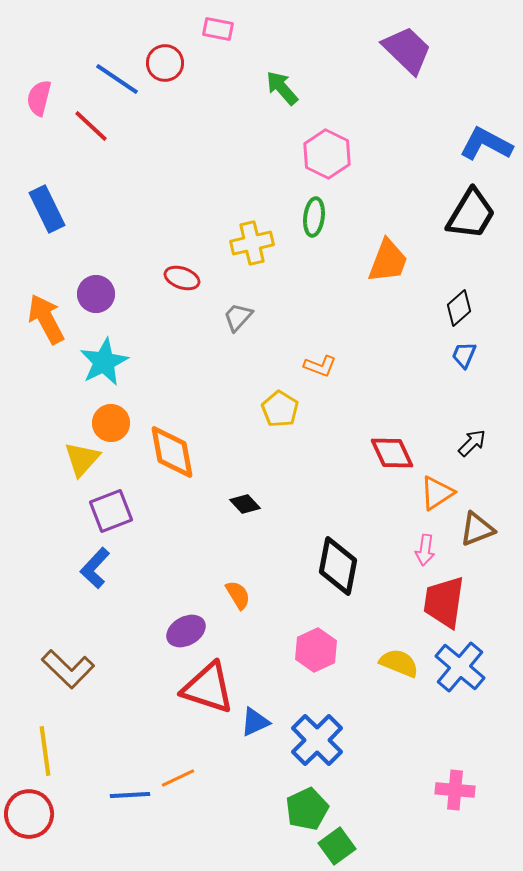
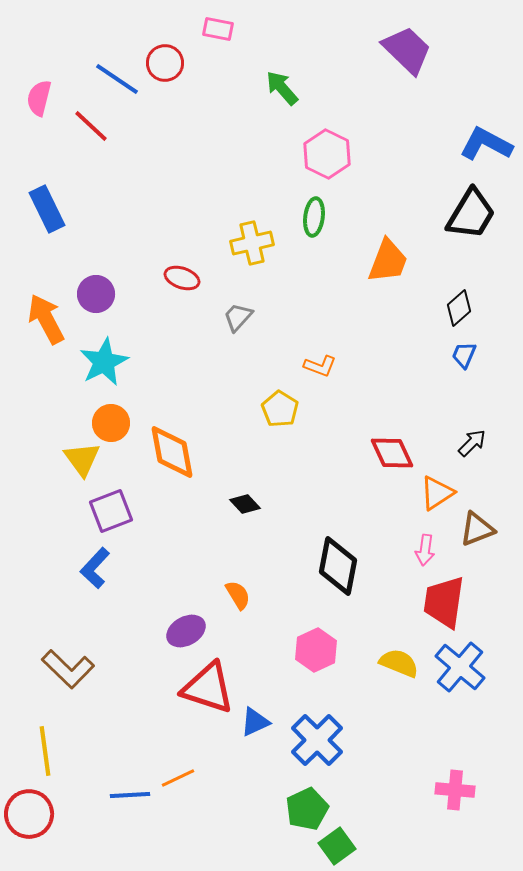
yellow triangle at (82, 459): rotated 18 degrees counterclockwise
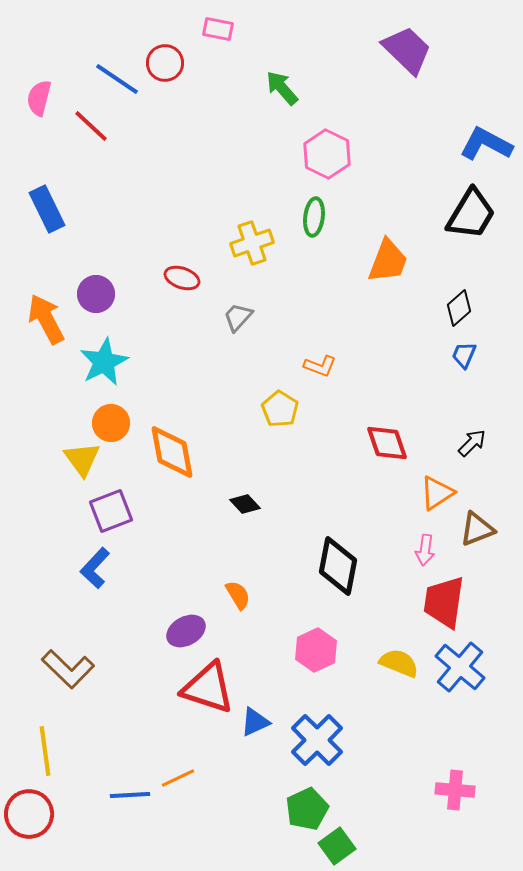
yellow cross at (252, 243): rotated 6 degrees counterclockwise
red diamond at (392, 453): moved 5 px left, 10 px up; rotated 6 degrees clockwise
